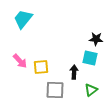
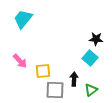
cyan square: rotated 28 degrees clockwise
yellow square: moved 2 px right, 4 px down
black arrow: moved 7 px down
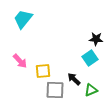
cyan square: rotated 14 degrees clockwise
black arrow: rotated 48 degrees counterclockwise
green triangle: rotated 16 degrees clockwise
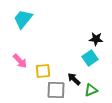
gray square: moved 1 px right
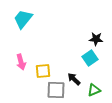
pink arrow: moved 1 px right, 1 px down; rotated 28 degrees clockwise
green triangle: moved 3 px right
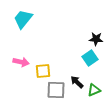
pink arrow: rotated 63 degrees counterclockwise
black arrow: moved 3 px right, 3 px down
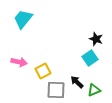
black star: rotated 16 degrees clockwise
pink arrow: moved 2 px left
yellow square: rotated 21 degrees counterclockwise
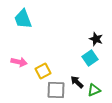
cyan trapezoid: rotated 60 degrees counterclockwise
